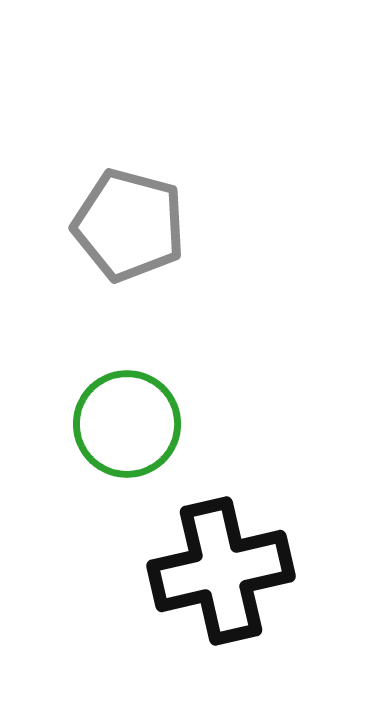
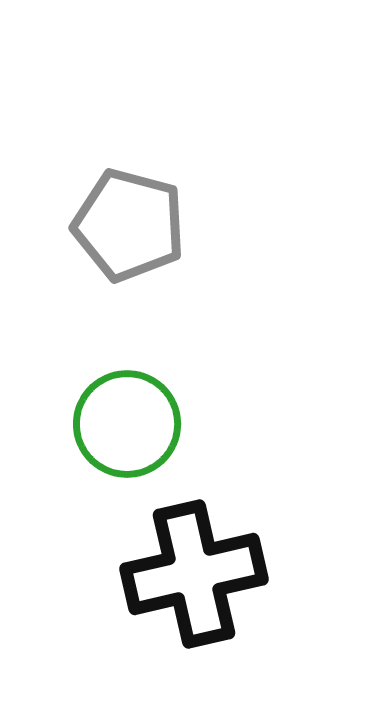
black cross: moved 27 px left, 3 px down
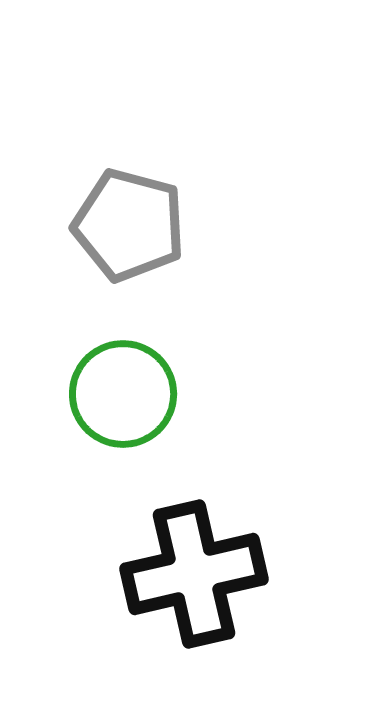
green circle: moved 4 px left, 30 px up
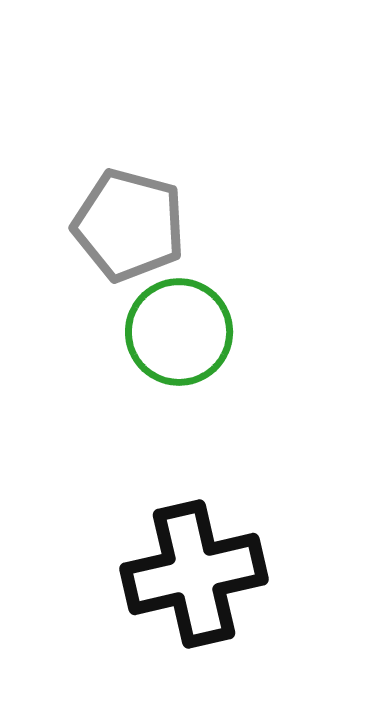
green circle: moved 56 px right, 62 px up
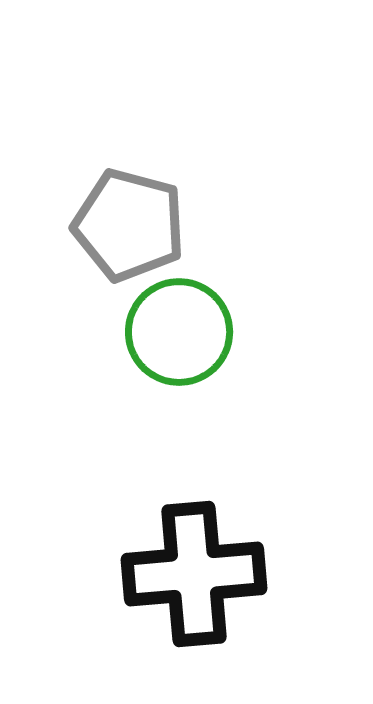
black cross: rotated 8 degrees clockwise
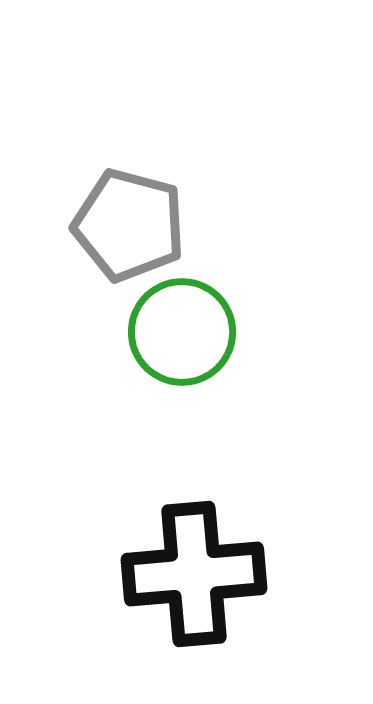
green circle: moved 3 px right
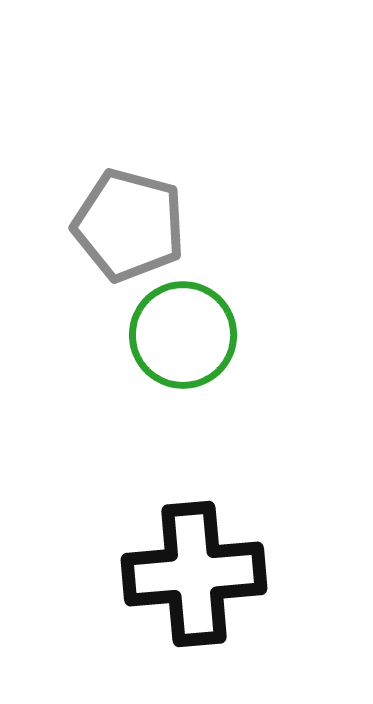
green circle: moved 1 px right, 3 px down
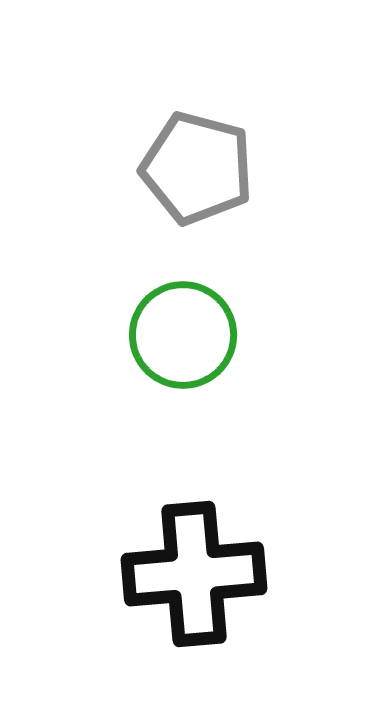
gray pentagon: moved 68 px right, 57 px up
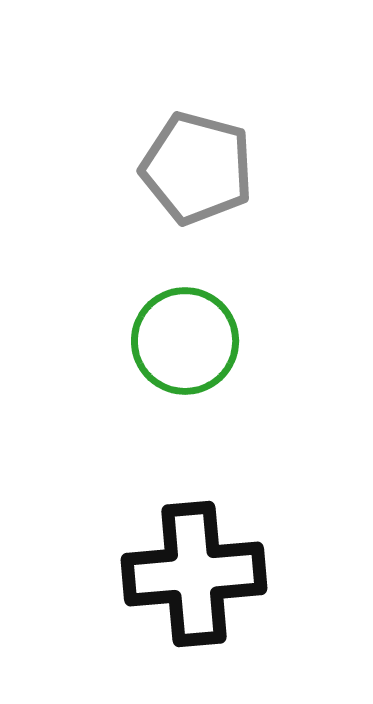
green circle: moved 2 px right, 6 px down
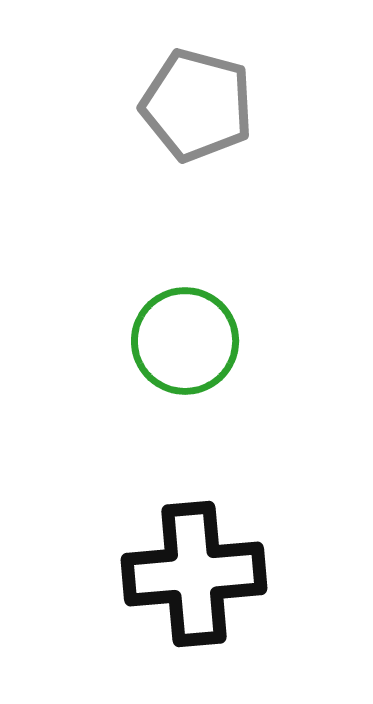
gray pentagon: moved 63 px up
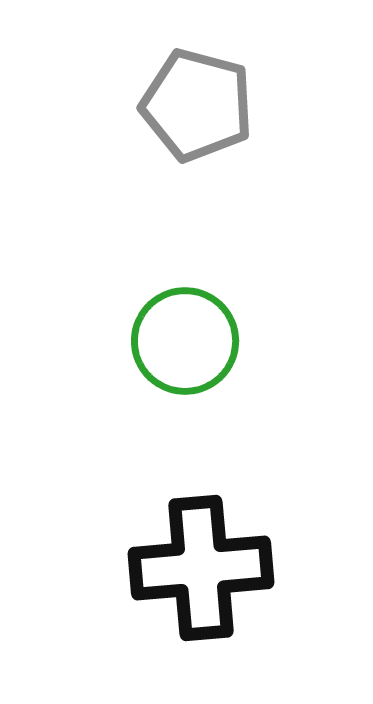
black cross: moved 7 px right, 6 px up
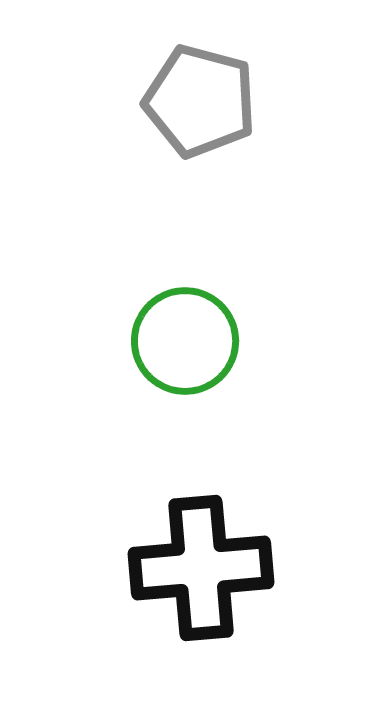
gray pentagon: moved 3 px right, 4 px up
